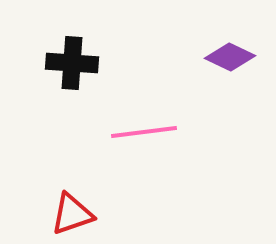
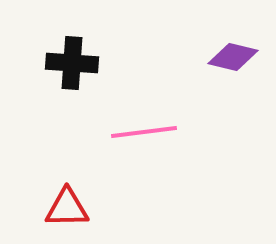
purple diamond: moved 3 px right; rotated 12 degrees counterclockwise
red triangle: moved 5 px left, 6 px up; rotated 18 degrees clockwise
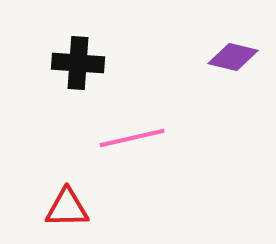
black cross: moved 6 px right
pink line: moved 12 px left, 6 px down; rotated 6 degrees counterclockwise
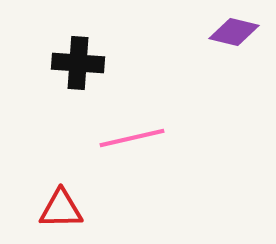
purple diamond: moved 1 px right, 25 px up
red triangle: moved 6 px left, 1 px down
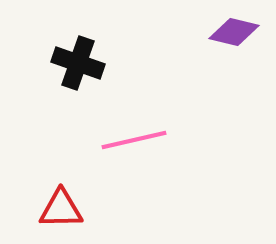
black cross: rotated 15 degrees clockwise
pink line: moved 2 px right, 2 px down
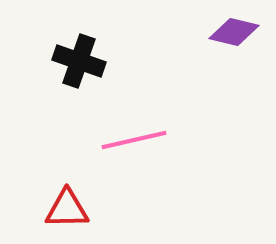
black cross: moved 1 px right, 2 px up
red triangle: moved 6 px right
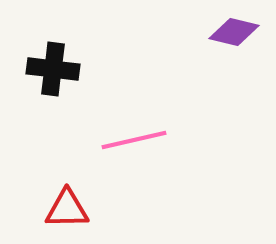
black cross: moved 26 px left, 8 px down; rotated 12 degrees counterclockwise
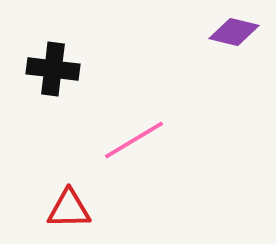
pink line: rotated 18 degrees counterclockwise
red triangle: moved 2 px right
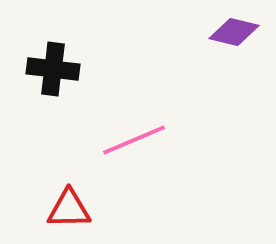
pink line: rotated 8 degrees clockwise
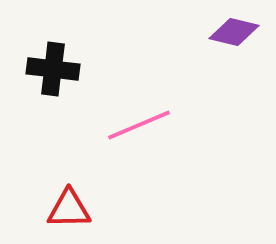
pink line: moved 5 px right, 15 px up
